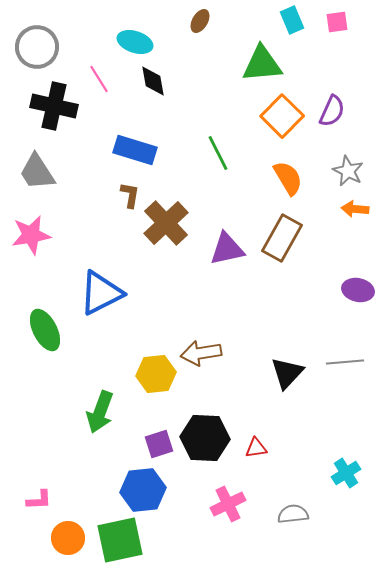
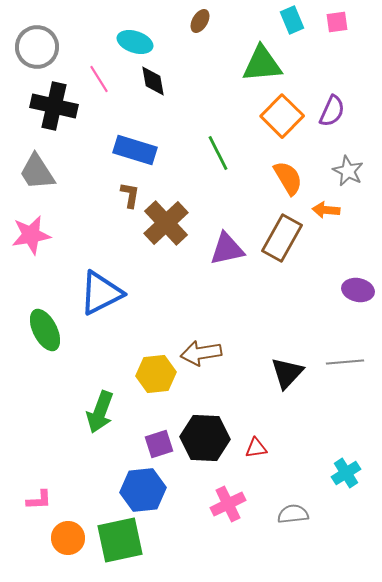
orange arrow: moved 29 px left, 1 px down
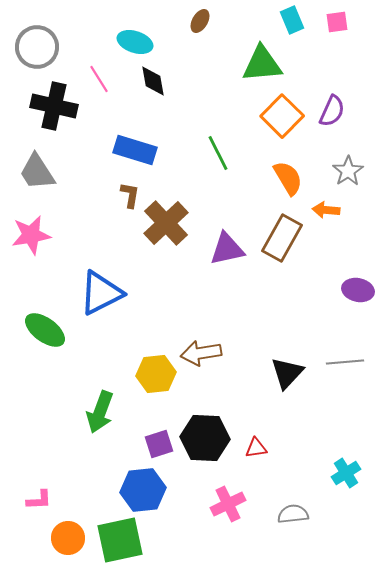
gray star: rotated 12 degrees clockwise
green ellipse: rotated 27 degrees counterclockwise
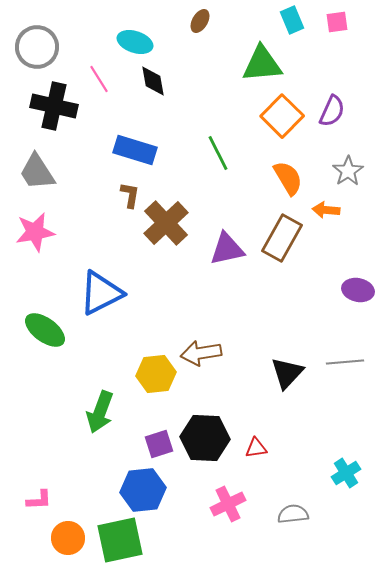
pink star: moved 4 px right, 3 px up
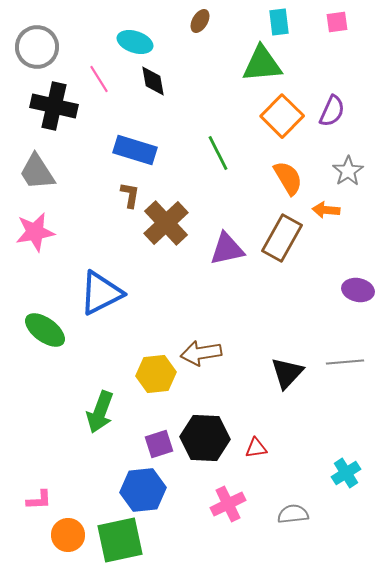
cyan rectangle: moved 13 px left, 2 px down; rotated 16 degrees clockwise
orange circle: moved 3 px up
